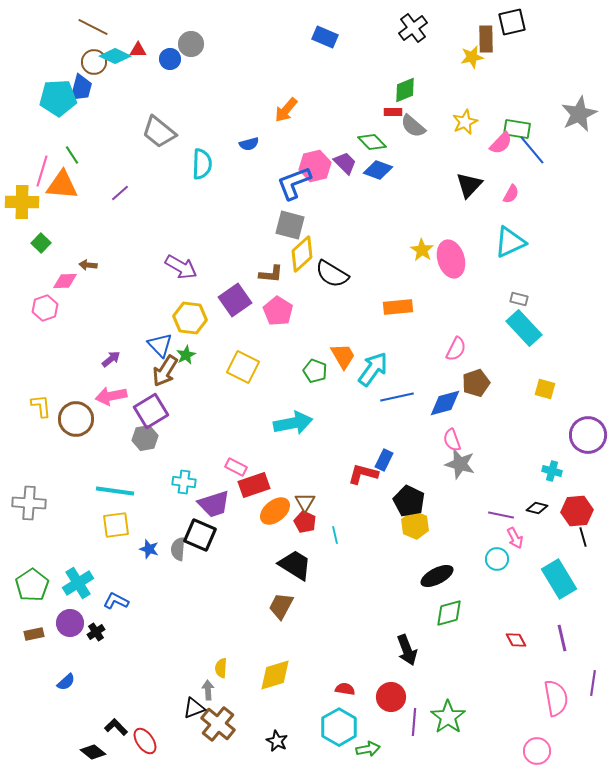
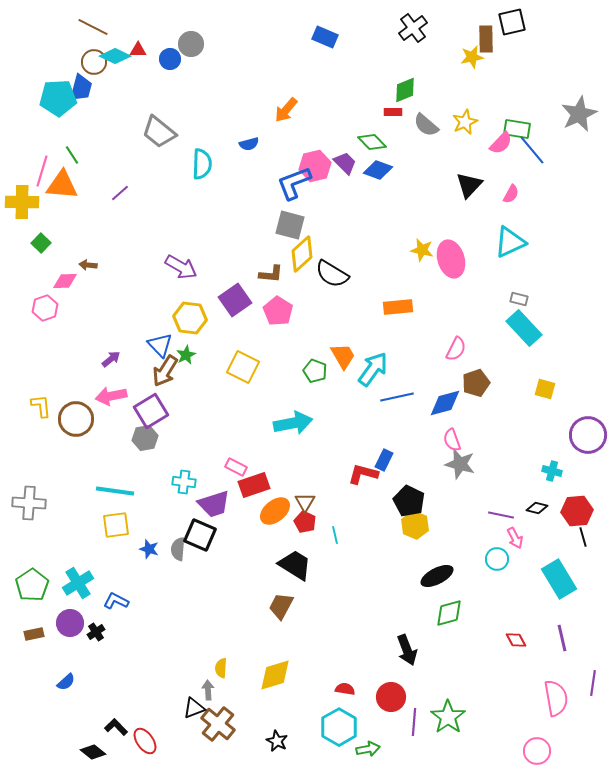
gray semicircle at (413, 126): moved 13 px right, 1 px up
yellow star at (422, 250): rotated 20 degrees counterclockwise
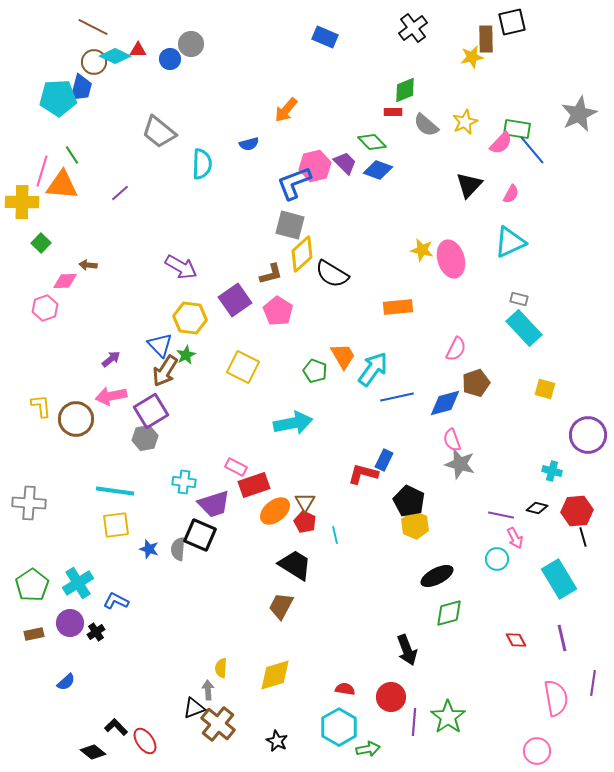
brown L-shape at (271, 274): rotated 20 degrees counterclockwise
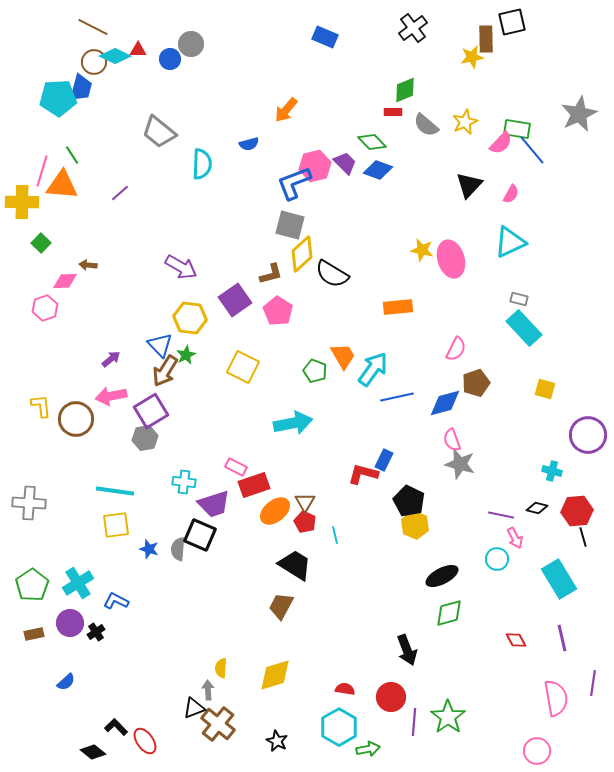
black ellipse at (437, 576): moved 5 px right
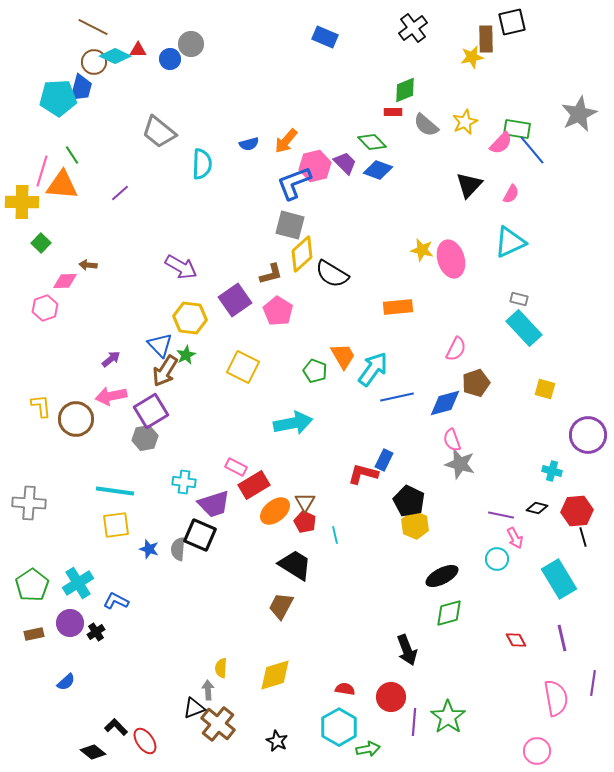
orange arrow at (286, 110): moved 31 px down
red rectangle at (254, 485): rotated 12 degrees counterclockwise
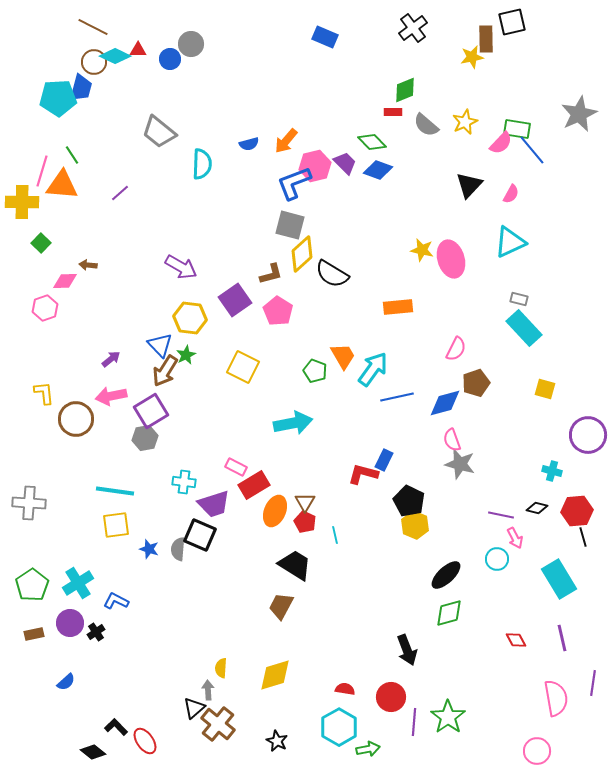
yellow L-shape at (41, 406): moved 3 px right, 13 px up
orange ellipse at (275, 511): rotated 28 degrees counterclockwise
black ellipse at (442, 576): moved 4 px right, 1 px up; rotated 16 degrees counterclockwise
black triangle at (194, 708): rotated 20 degrees counterclockwise
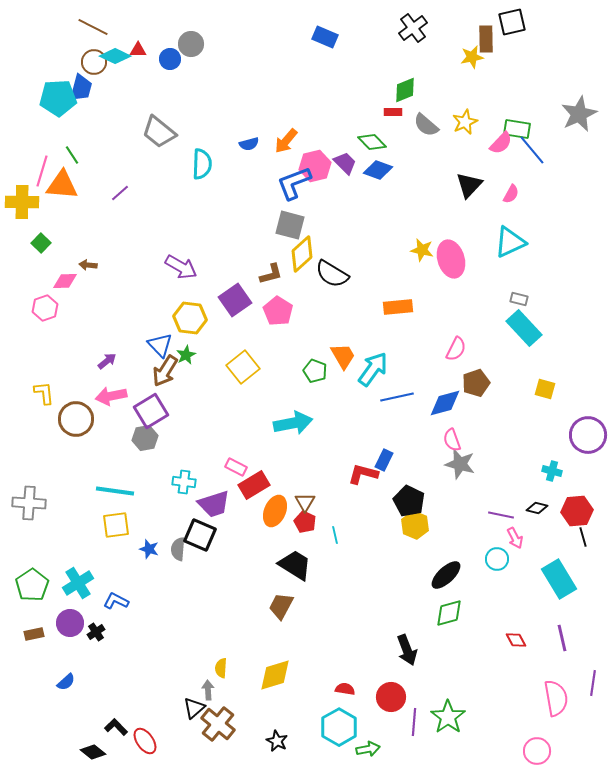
purple arrow at (111, 359): moved 4 px left, 2 px down
yellow square at (243, 367): rotated 24 degrees clockwise
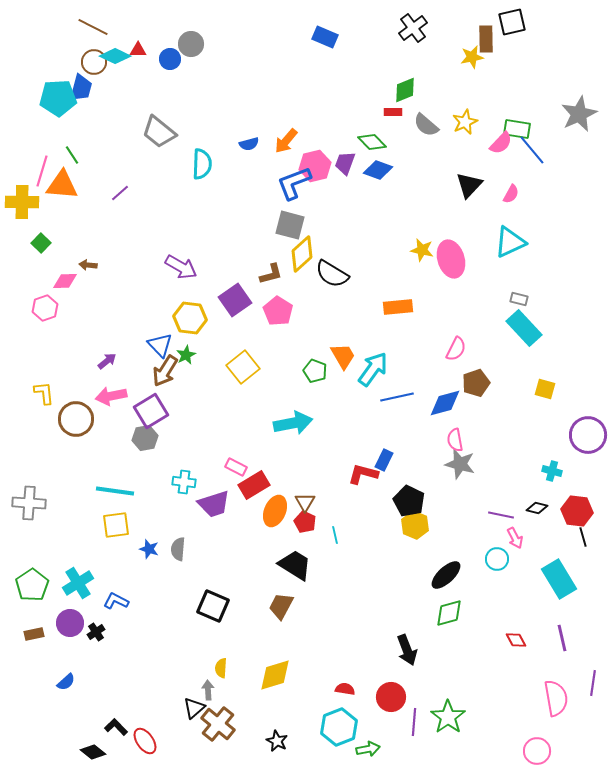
purple trapezoid at (345, 163): rotated 115 degrees counterclockwise
pink semicircle at (452, 440): moved 3 px right; rotated 10 degrees clockwise
red hexagon at (577, 511): rotated 12 degrees clockwise
black square at (200, 535): moved 13 px right, 71 px down
cyan hexagon at (339, 727): rotated 9 degrees clockwise
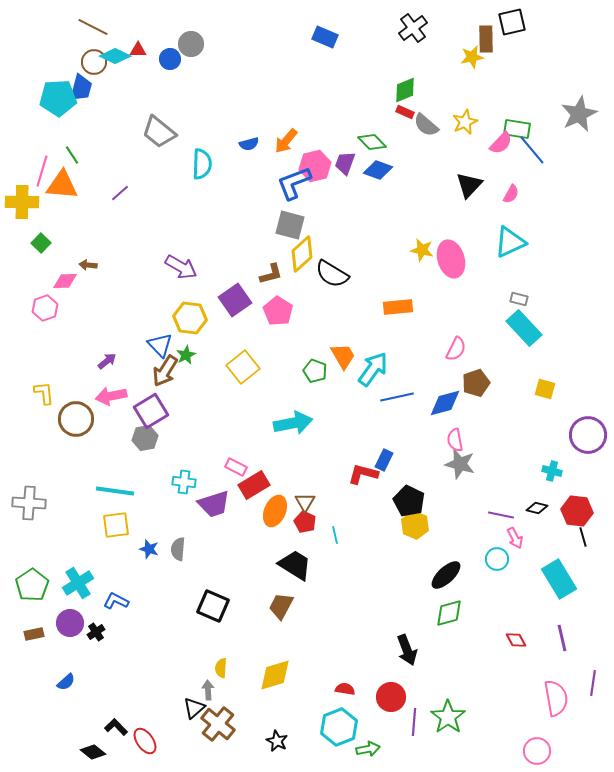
red rectangle at (393, 112): moved 12 px right; rotated 24 degrees clockwise
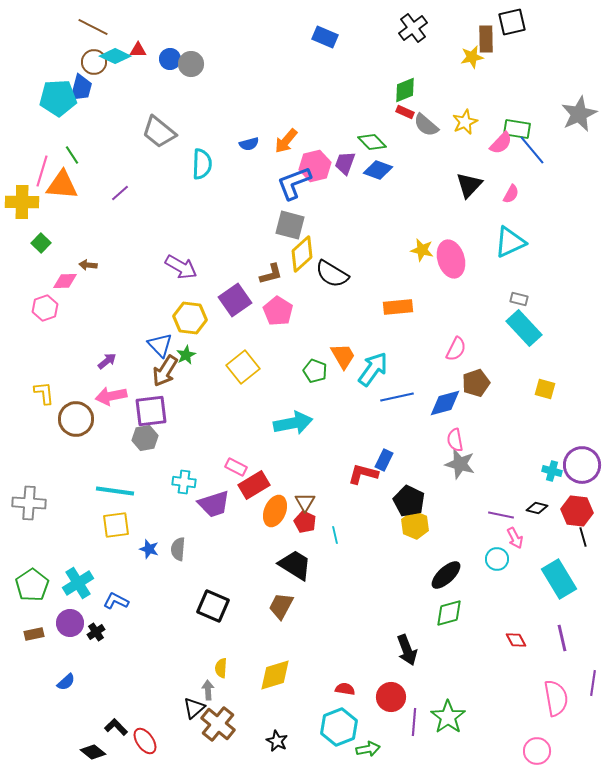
gray circle at (191, 44): moved 20 px down
purple square at (151, 411): rotated 24 degrees clockwise
purple circle at (588, 435): moved 6 px left, 30 px down
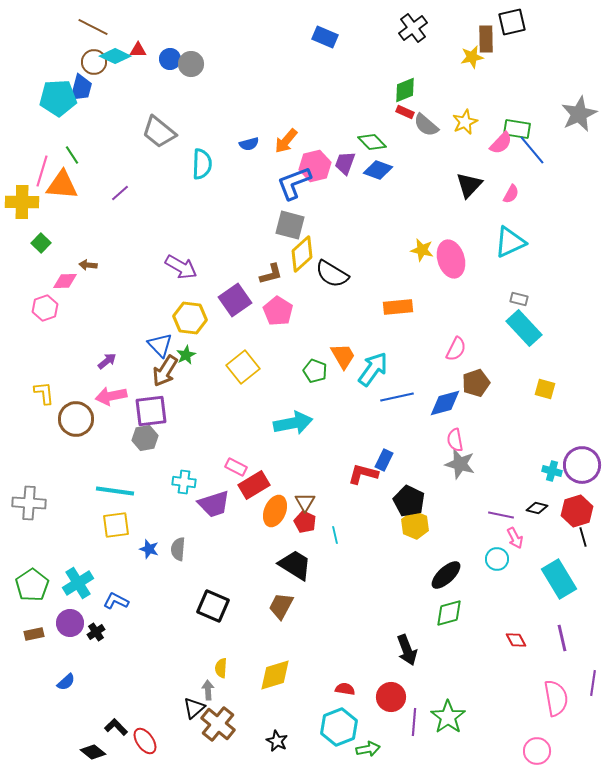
red hexagon at (577, 511): rotated 24 degrees counterclockwise
